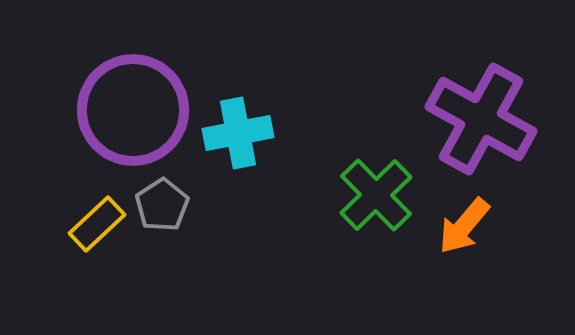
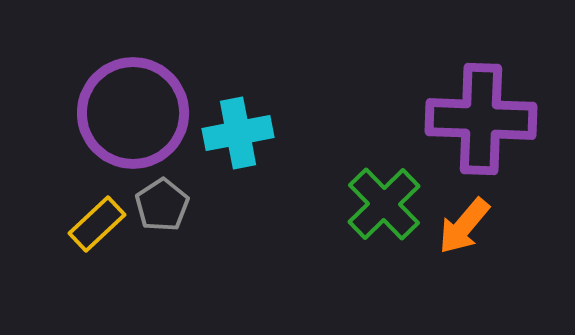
purple circle: moved 3 px down
purple cross: rotated 27 degrees counterclockwise
green cross: moved 8 px right, 9 px down
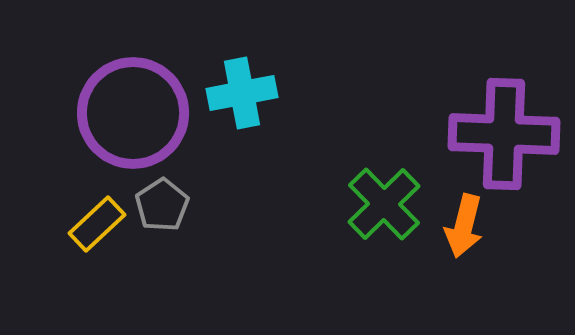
purple cross: moved 23 px right, 15 px down
cyan cross: moved 4 px right, 40 px up
orange arrow: rotated 26 degrees counterclockwise
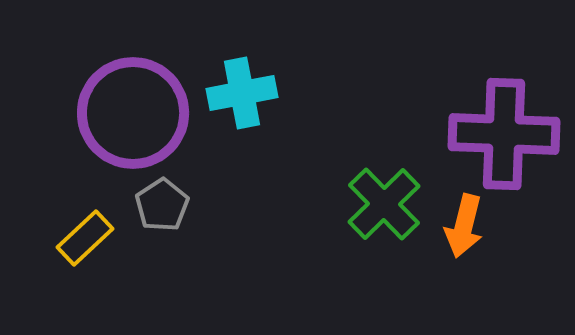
yellow rectangle: moved 12 px left, 14 px down
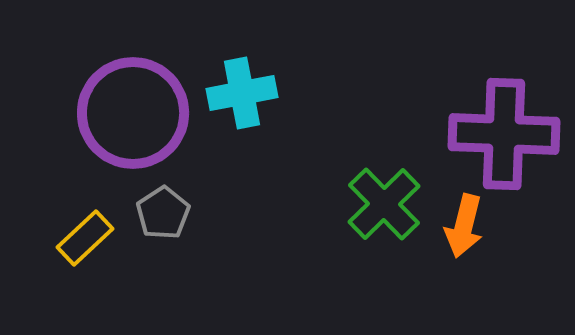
gray pentagon: moved 1 px right, 8 px down
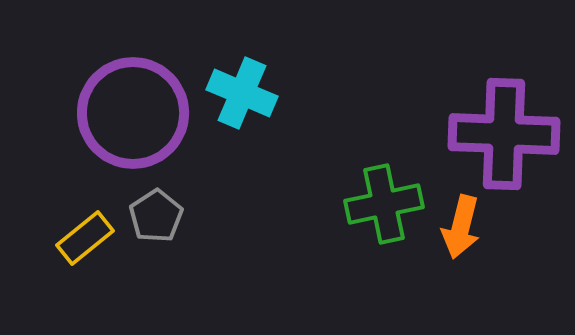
cyan cross: rotated 34 degrees clockwise
green cross: rotated 32 degrees clockwise
gray pentagon: moved 7 px left, 3 px down
orange arrow: moved 3 px left, 1 px down
yellow rectangle: rotated 4 degrees clockwise
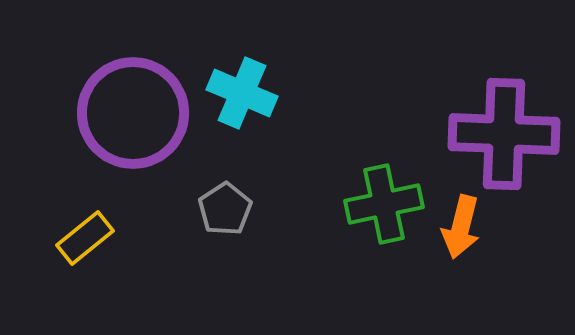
gray pentagon: moved 69 px right, 7 px up
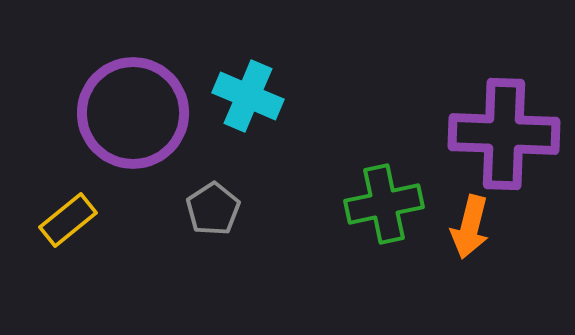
cyan cross: moved 6 px right, 3 px down
gray pentagon: moved 12 px left
orange arrow: moved 9 px right
yellow rectangle: moved 17 px left, 18 px up
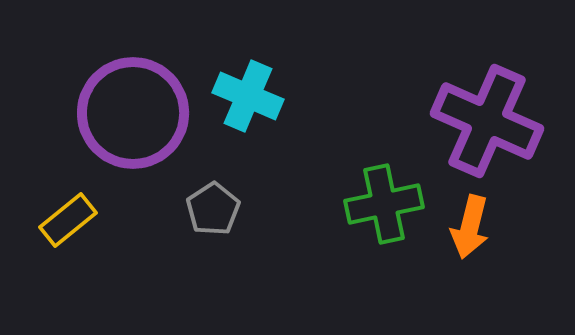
purple cross: moved 17 px left, 13 px up; rotated 22 degrees clockwise
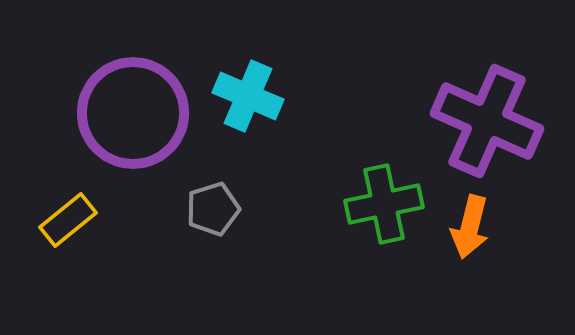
gray pentagon: rotated 16 degrees clockwise
